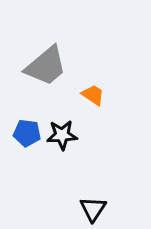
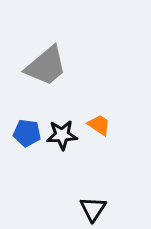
orange trapezoid: moved 6 px right, 30 px down
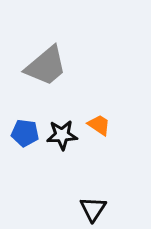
blue pentagon: moved 2 px left
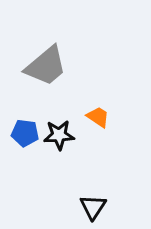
orange trapezoid: moved 1 px left, 8 px up
black star: moved 3 px left
black triangle: moved 2 px up
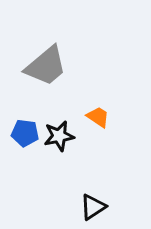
black star: moved 1 px down; rotated 8 degrees counterclockwise
black triangle: rotated 24 degrees clockwise
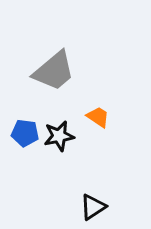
gray trapezoid: moved 8 px right, 5 px down
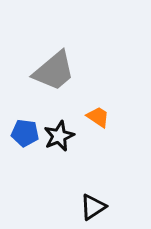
black star: rotated 12 degrees counterclockwise
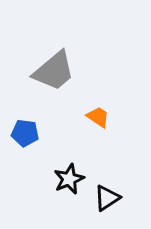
black star: moved 10 px right, 43 px down
black triangle: moved 14 px right, 9 px up
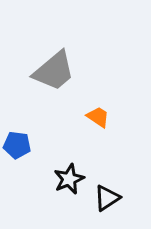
blue pentagon: moved 8 px left, 12 px down
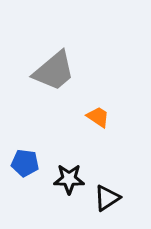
blue pentagon: moved 8 px right, 18 px down
black star: rotated 24 degrees clockwise
